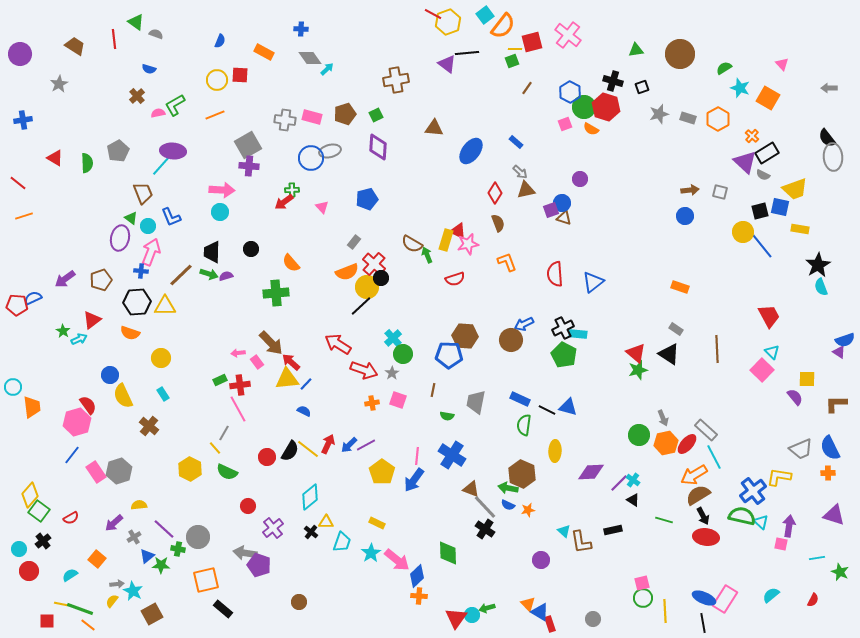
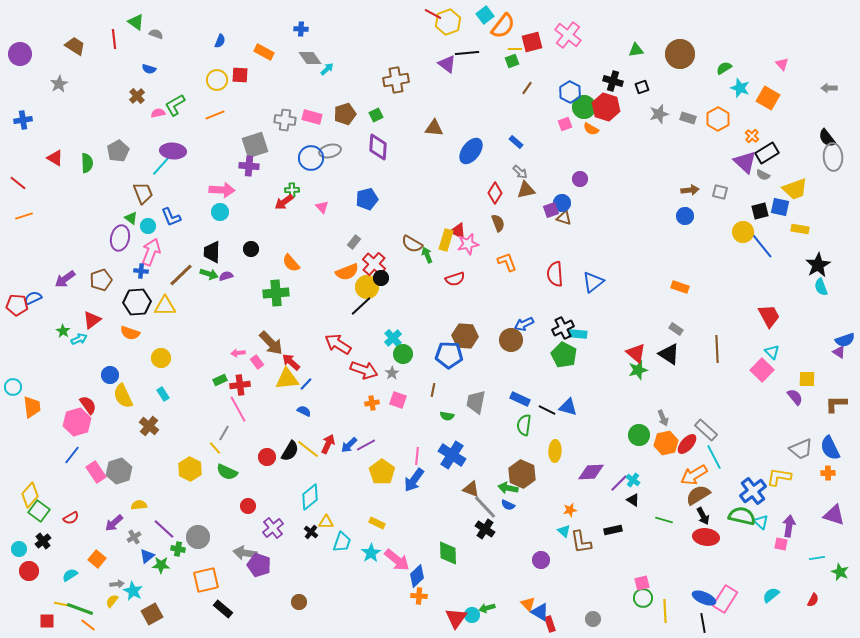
gray square at (248, 145): moved 7 px right; rotated 12 degrees clockwise
orange star at (528, 510): moved 42 px right
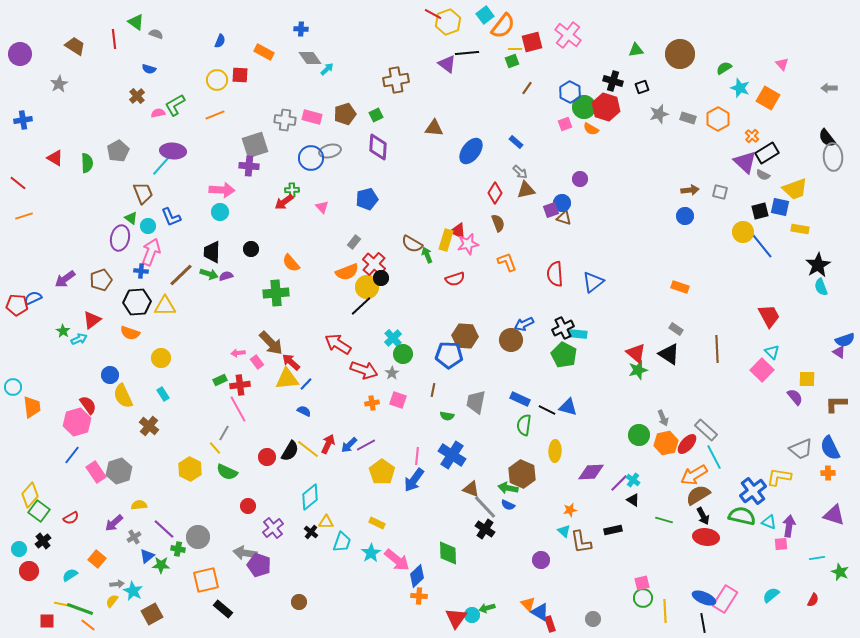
cyan triangle at (761, 522): moved 8 px right; rotated 21 degrees counterclockwise
pink square at (781, 544): rotated 16 degrees counterclockwise
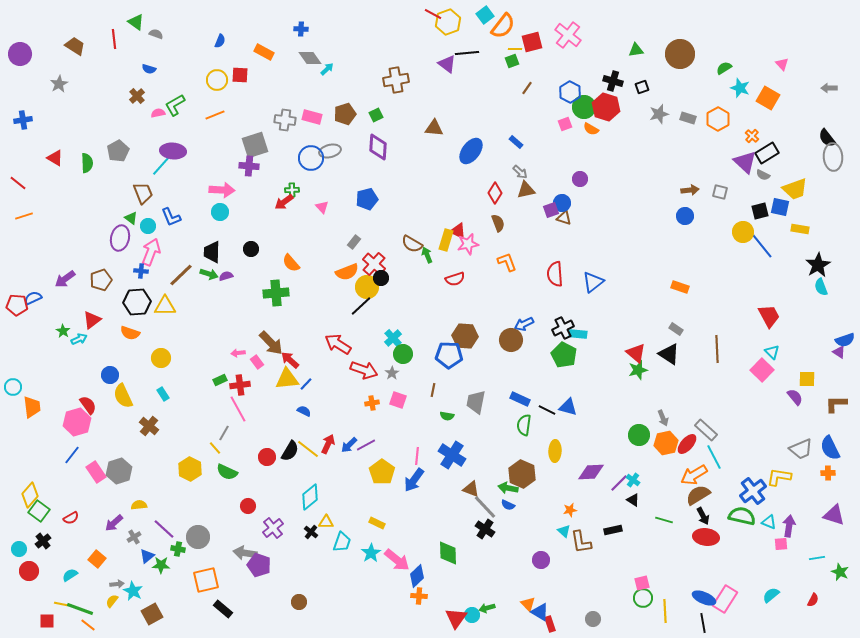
red arrow at (291, 362): moved 1 px left, 2 px up
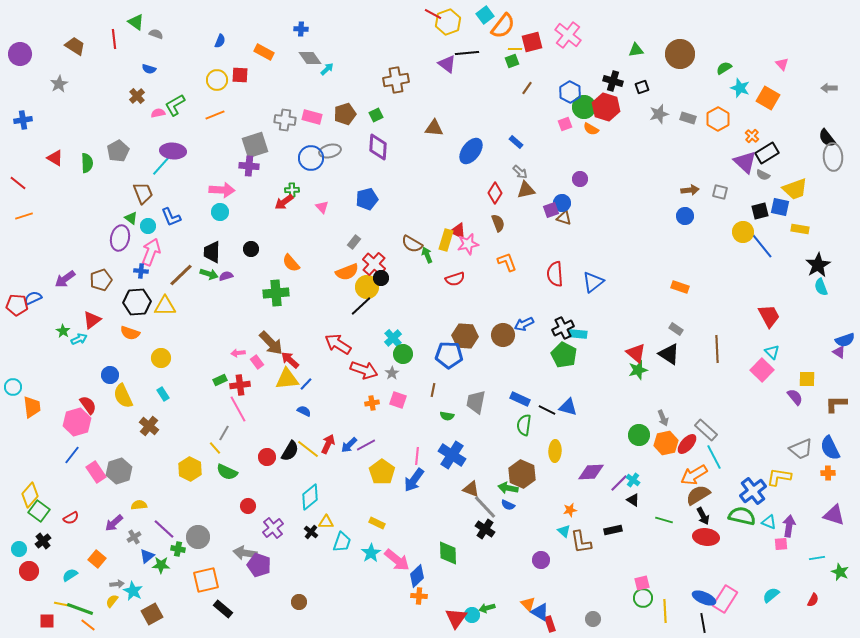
brown circle at (511, 340): moved 8 px left, 5 px up
